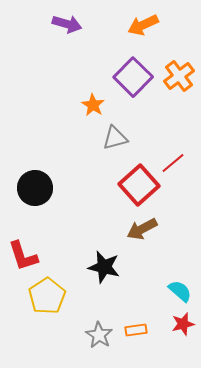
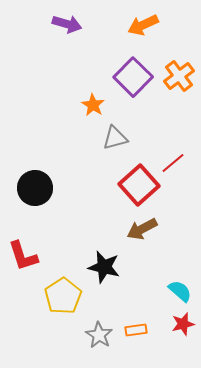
yellow pentagon: moved 16 px right
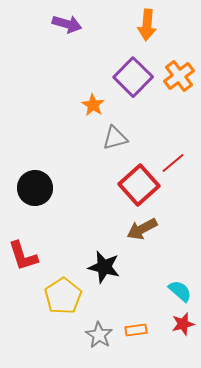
orange arrow: moved 4 px right; rotated 60 degrees counterclockwise
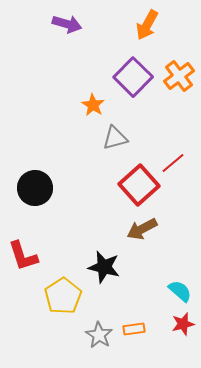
orange arrow: rotated 24 degrees clockwise
orange rectangle: moved 2 px left, 1 px up
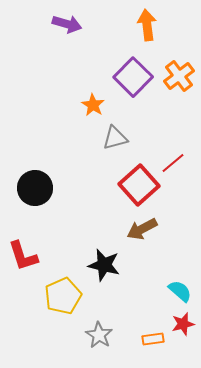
orange arrow: rotated 144 degrees clockwise
black star: moved 2 px up
yellow pentagon: rotated 9 degrees clockwise
orange rectangle: moved 19 px right, 10 px down
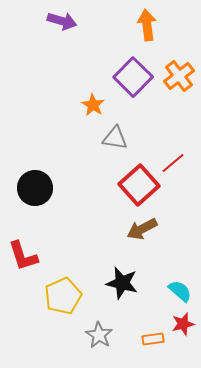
purple arrow: moved 5 px left, 3 px up
gray triangle: rotated 24 degrees clockwise
black star: moved 18 px right, 18 px down
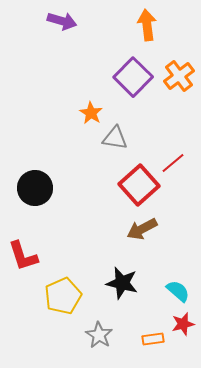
orange star: moved 2 px left, 8 px down
cyan semicircle: moved 2 px left
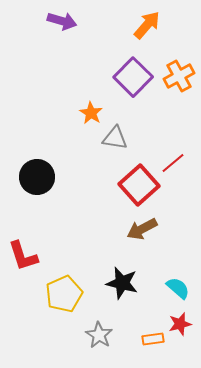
orange arrow: rotated 48 degrees clockwise
orange cross: rotated 8 degrees clockwise
black circle: moved 2 px right, 11 px up
cyan semicircle: moved 3 px up
yellow pentagon: moved 1 px right, 2 px up
red star: moved 3 px left
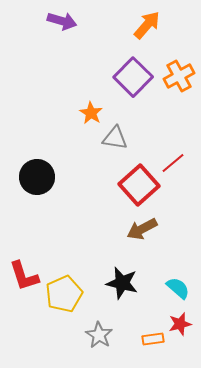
red L-shape: moved 1 px right, 20 px down
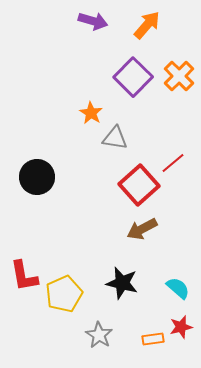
purple arrow: moved 31 px right
orange cross: rotated 16 degrees counterclockwise
red L-shape: rotated 8 degrees clockwise
red star: moved 1 px right, 3 px down
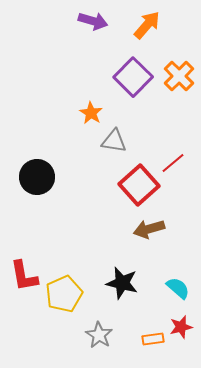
gray triangle: moved 1 px left, 3 px down
brown arrow: moved 7 px right; rotated 12 degrees clockwise
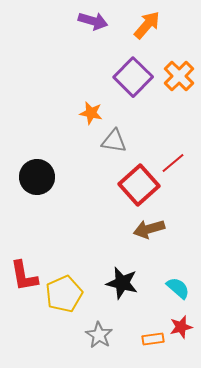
orange star: rotated 20 degrees counterclockwise
